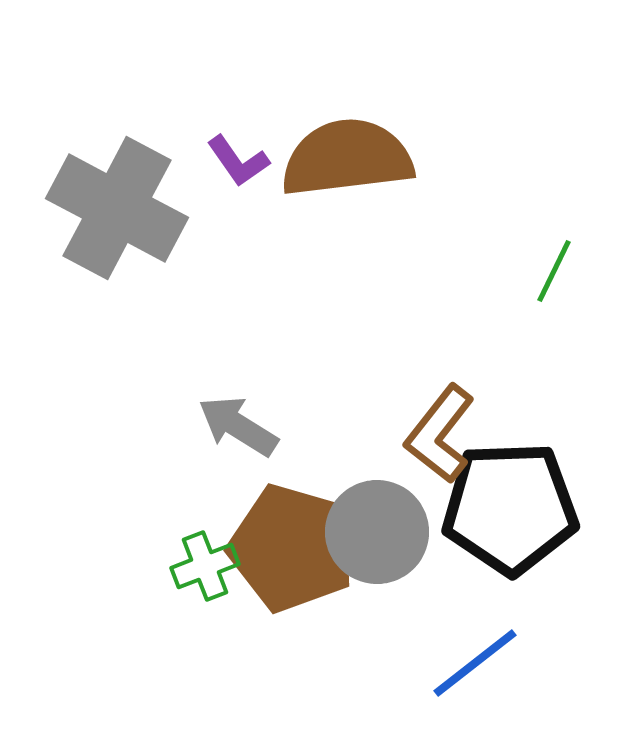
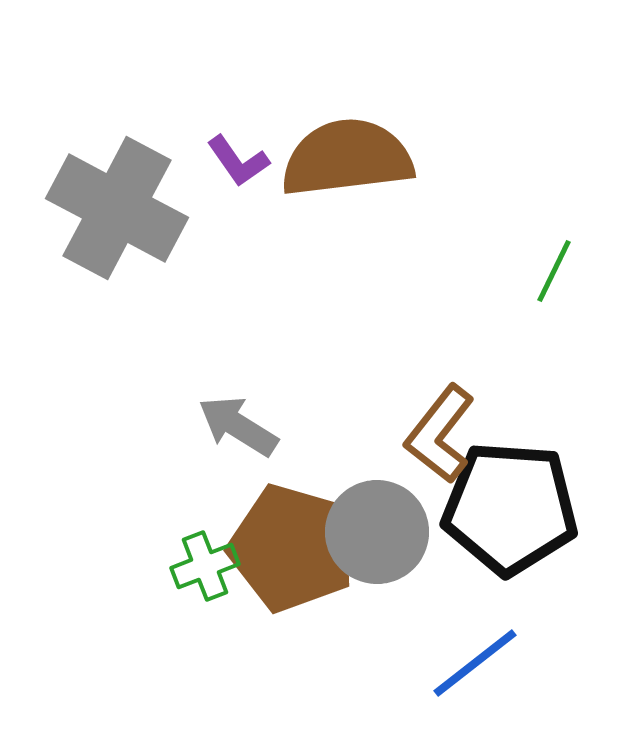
black pentagon: rotated 6 degrees clockwise
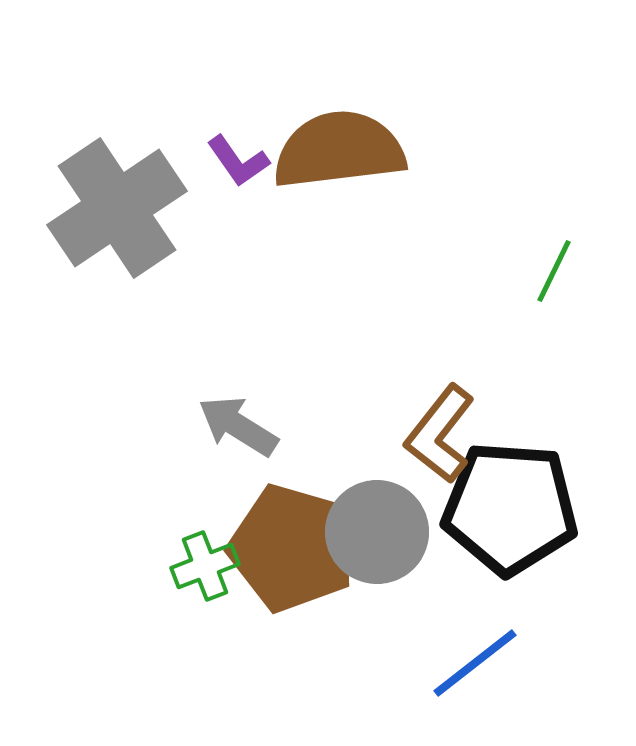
brown semicircle: moved 8 px left, 8 px up
gray cross: rotated 28 degrees clockwise
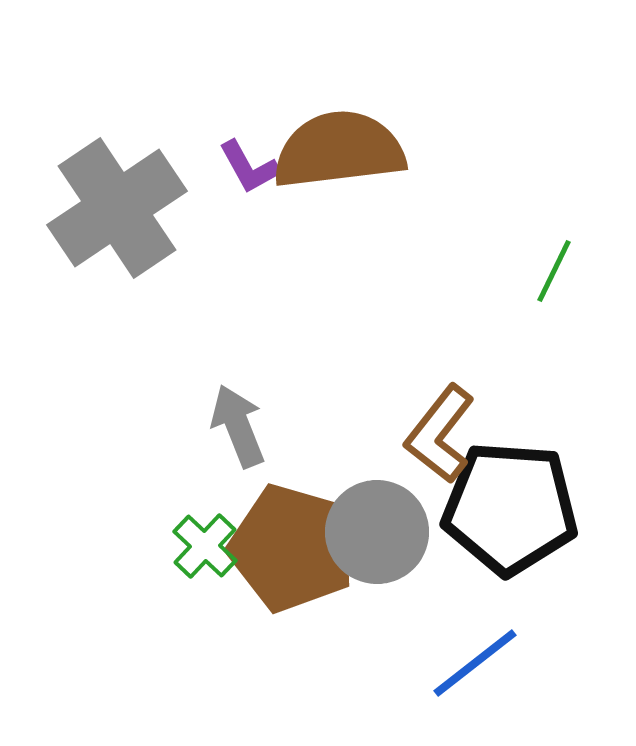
purple L-shape: moved 11 px right, 6 px down; rotated 6 degrees clockwise
gray arrow: rotated 36 degrees clockwise
green cross: moved 20 px up; rotated 26 degrees counterclockwise
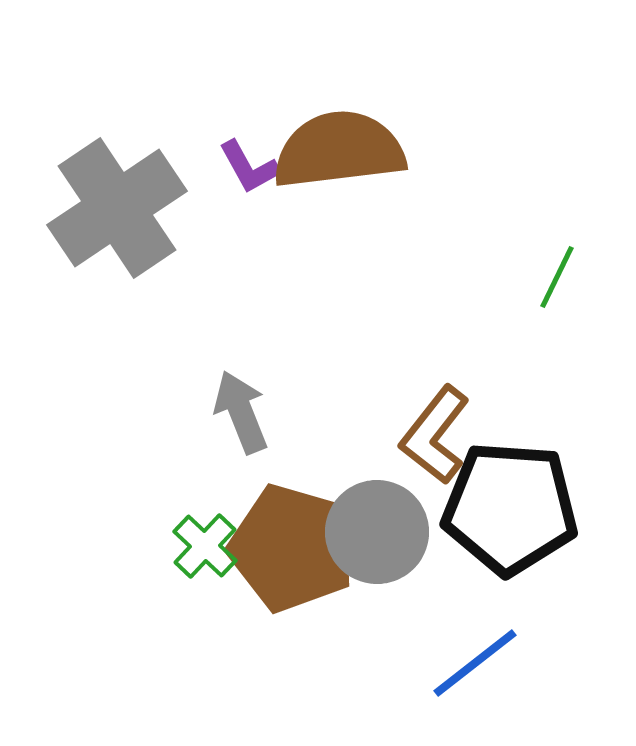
green line: moved 3 px right, 6 px down
gray arrow: moved 3 px right, 14 px up
brown L-shape: moved 5 px left, 1 px down
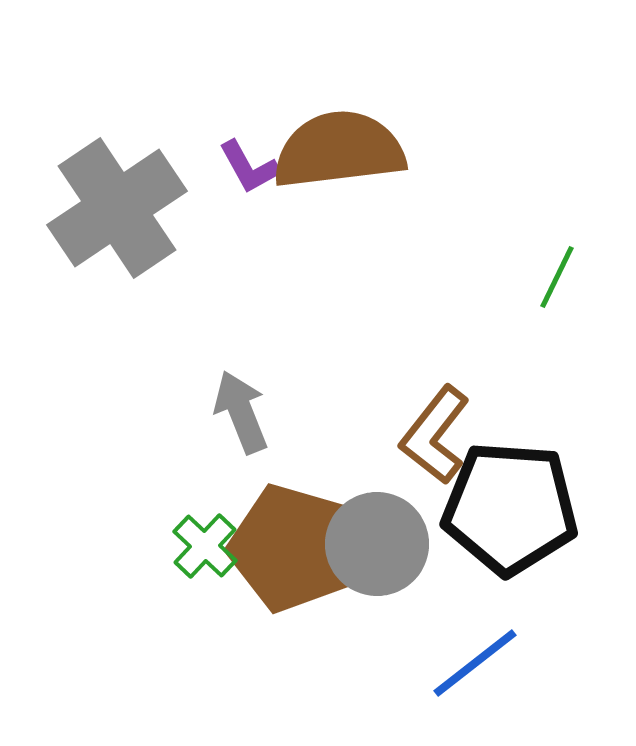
gray circle: moved 12 px down
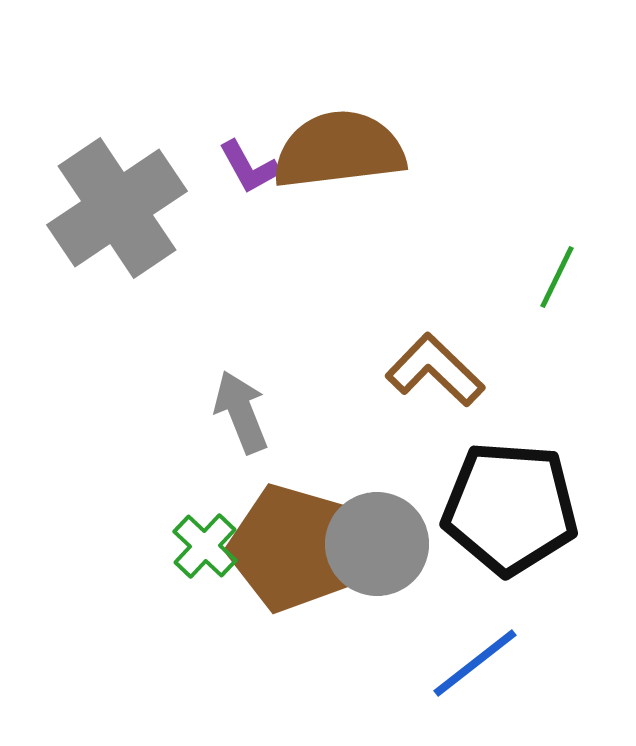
brown L-shape: moved 65 px up; rotated 96 degrees clockwise
